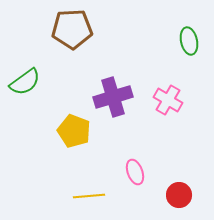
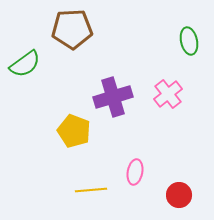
green semicircle: moved 18 px up
pink cross: moved 6 px up; rotated 20 degrees clockwise
pink ellipse: rotated 30 degrees clockwise
yellow line: moved 2 px right, 6 px up
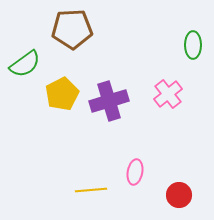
green ellipse: moved 4 px right, 4 px down; rotated 12 degrees clockwise
purple cross: moved 4 px left, 4 px down
yellow pentagon: moved 12 px left, 37 px up; rotated 24 degrees clockwise
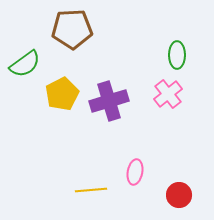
green ellipse: moved 16 px left, 10 px down
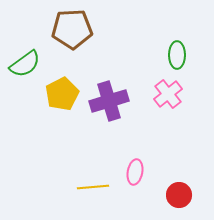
yellow line: moved 2 px right, 3 px up
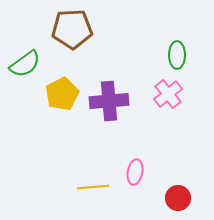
purple cross: rotated 12 degrees clockwise
red circle: moved 1 px left, 3 px down
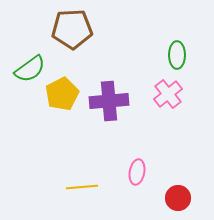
green semicircle: moved 5 px right, 5 px down
pink ellipse: moved 2 px right
yellow line: moved 11 px left
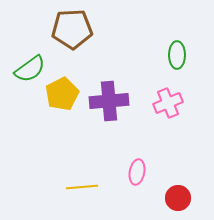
pink cross: moved 9 px down; rotated 16 degrees clockwise
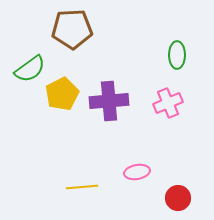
pink ellipse: rotated 70 degrees clockwise
